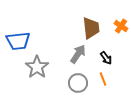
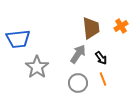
orange cross: rotated 24 degrees clockwise
blue trapezoid: moved 2 px up
black arrow: moved 5 px left
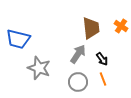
orange cross: rotated 24 degrees counterclockwise
blue trapezoid: rotated 20 degrees clockwise
black arrow: moved 1 px right, 1 px down
gray star: moved 2 px right, 1 px down; rotated 15 degrees counterclockwise
gray circle: moved 1 px up
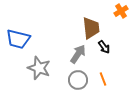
orange cross: moved 15 px up; rotated 24 degrees clockwise
black arrow: moved 2 px right, 12 px up
gray circle: moved 2 px up
